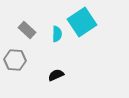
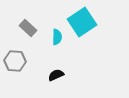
gray rectangle: moved 1 px right, 2 px up
cyan semicircle: moved 3 px down
gray hexagon: moved 1 px down
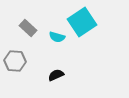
cyan semicircle: rotated 105 degrees clockwise
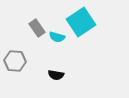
cyan square: moved 1 px left
gray rectangle: moved 9 px right; rotated 12 degrees clockwise
black semicircle: rotated 147 degrees counterclockwise
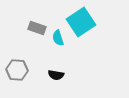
gray rectangle: rotated 36 degrees counterclockwise
cyan semicircle: moved 1 px right, 1 px down; rotated 56 degrees clockwise
gray hexagon: moved 2 px right, 9 px down
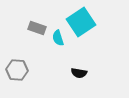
black semicircle: moved 23 px right, 2 px up
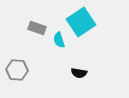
cyan semicircle: moved 1 px right, 2 px down
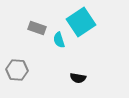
black semicircle: moved 1 px left, 5 px down
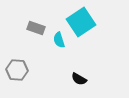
gray rectangle: moved 1 px left
black semicircle: moved 1 px right, 1 px down; rotated 21 degrees clockwise
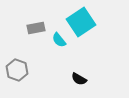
gray rectangle: rotated 30 degrees counterclockwise
cyan semicircle: rotated 21 degrees counterclockwise
gray hexagon: rotated 15 degrees clockwise
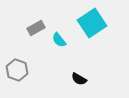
cyan square: moved 11 px right, 1 px down
gray rectangle: rotated 18 degrees counterclockwise
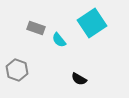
gray rectangle: rotated 48 degrees clockwise
